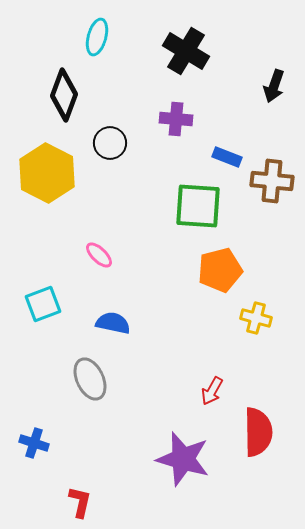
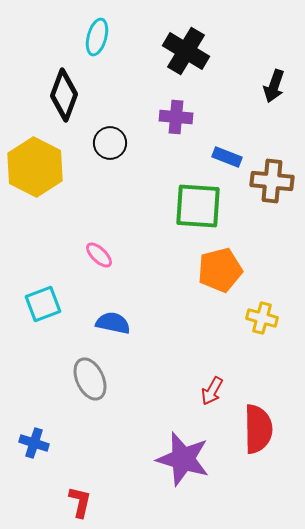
purple cross: moved 2 px up
yellow hexagon: moved 12 px left, 6 px up
yellow cross: moved 6 px right
red semicircle: moved 3 px up
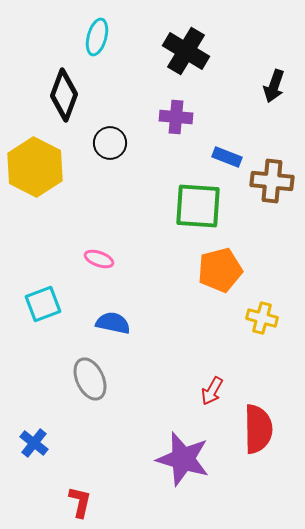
pink ellipse: moved 4 px down; rotated 24 degrees counterclockwise
blue cross: rotated 20 degrees clockwise
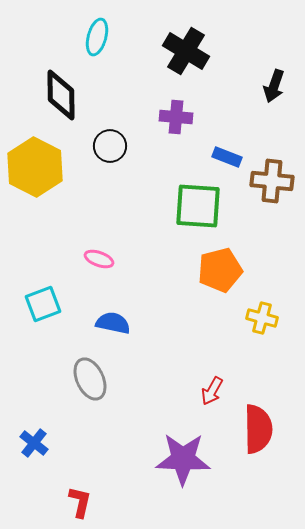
black diamond: moved 3 px left; rotated 21 degrees counterclockwise
black circle: moved 3 px down
purple star: rotated 14 degrees counterclockwise
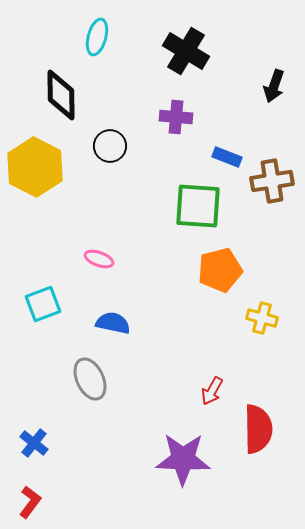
brown cross: rotated 15 degrees counterclockwise
red L-shape: moved 50 px left; rotated 24 degrees clockwise
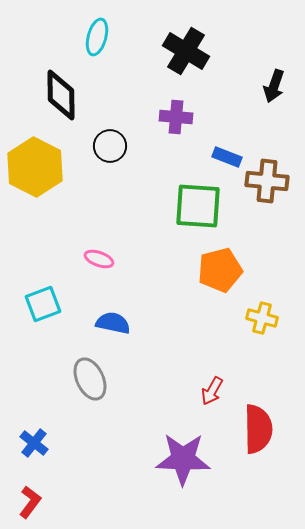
brown cross: moved 5 px left; rotated 15 degrees clockwise
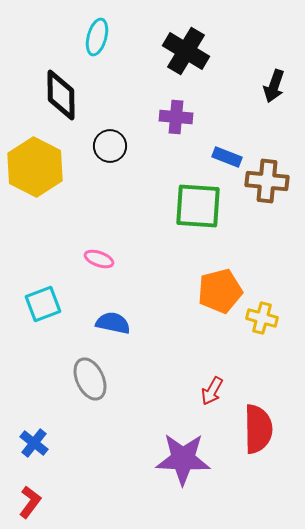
orange pentagon: moved 21 px down
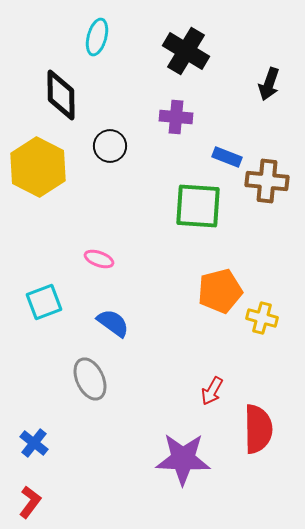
black arrow: moved 5 px left, 2 px up
yellow hexagon: moved 3 px right
cyan square: moved 1 px right, 2 px up
blue semicircle: rotated 24 degrees clockwise
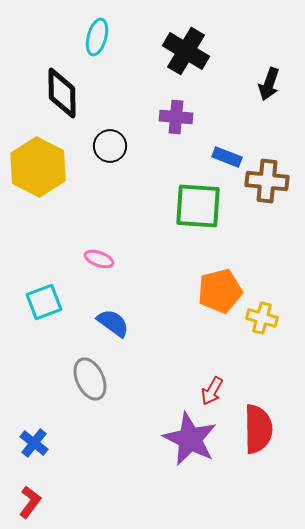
black diamond: moved 1 px right, 2 px up
purple star: moved 7 px right, 20 px up; rotated 24 degrees clockwise
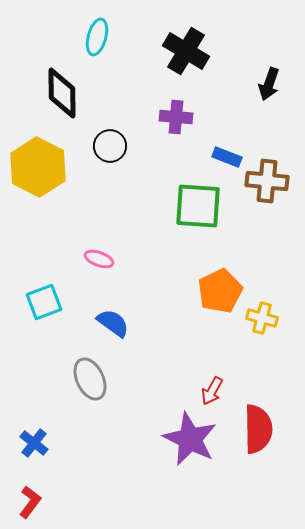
orange pentagon: rotated 12 degrees counterclockwise
